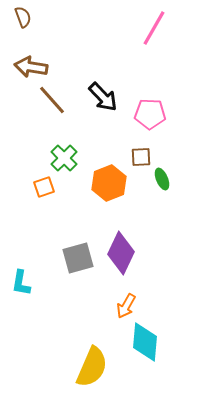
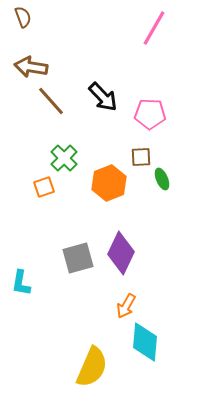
brown line: moved 1 px left, 1 px down
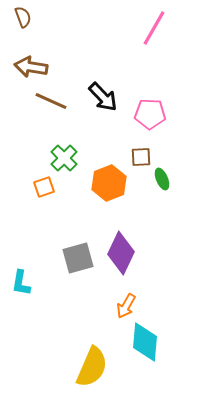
brown line: rotated 24 degrees counterclockwise
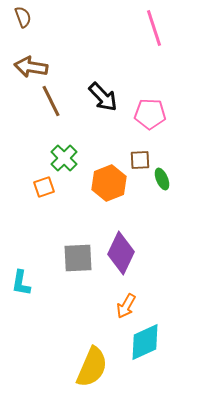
pink line: rotated 48 degrees counterclockwise
brown line: rotated 40 degrees clockwise
brown square: moved 1 px left, 3 px down
gray square: rotated 12 degrees clockwise
cyan diamond: rotated 60 degrees clockwise
